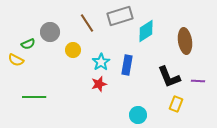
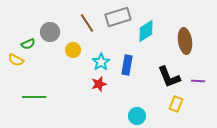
gray rectangle: moved 2 px left, 1 px down
cyan circle: moved 1 px left, 1 px down
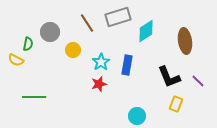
green semicircle: rotated 56 degrees counterclockwise
purple line: rotated 40 degrees clockwise
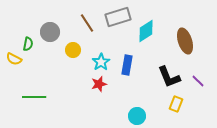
brown ellipse: rotated 10 degrees counterclockwise
yellow semicircle: moved 2 px left, 1 px up
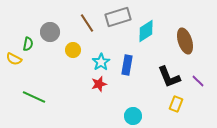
green line: rotated 25 degrees clockwise
cyan circle: moved 4 px left
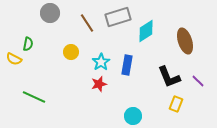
gray circle: moved 19 px up
yellow circle: moved 2 px left, 2 px down
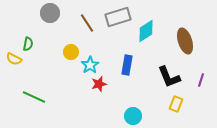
cyan star: moved 11 px left, 3 px down
purple line: moved 3 px right, 1 px up; rotated 64 degrees clockwise
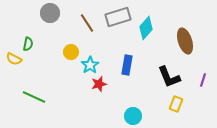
cyan diamond: moved 3 px up; rotated 15 degrees counterclockwise
purple line: moved 2 px right
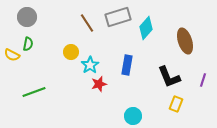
gray circle: moved 23 px left, 4 px down
yellow semicircle: moved 2 px left, 4 px up
green line: moved 5 px up; rotated 45 degrees counterclockwise
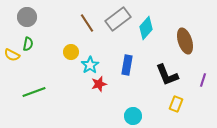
gray rectangle: moved 2 px down; rotated 20 degrees counterclockwise
black L-shape: moved 2 px left, 2 px up
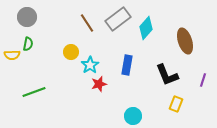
yellow semicircle: rotated 28 degrees counterclockwise
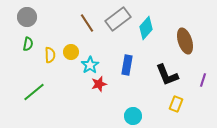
yellow semicircle: moved 38 px right; rotated 91 degrees counterclockwise
green line: rotated 20 degrees counterclockwise
